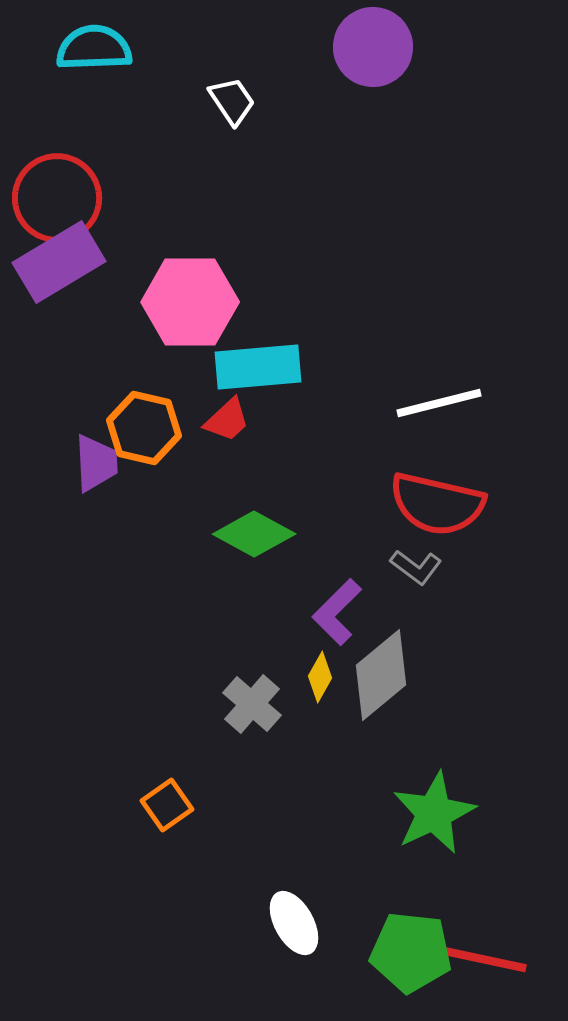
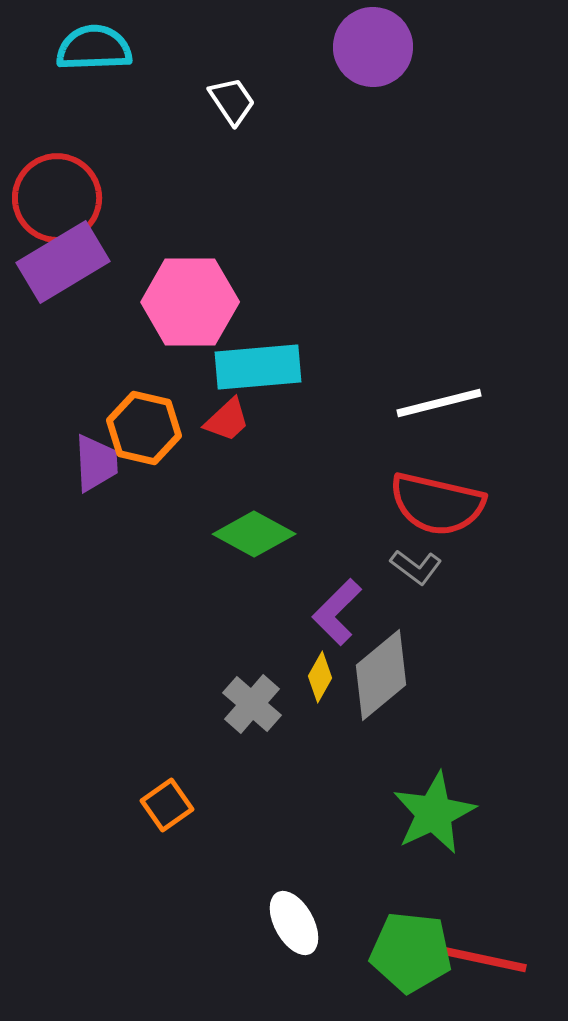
purple rectangle: moved 4 px right
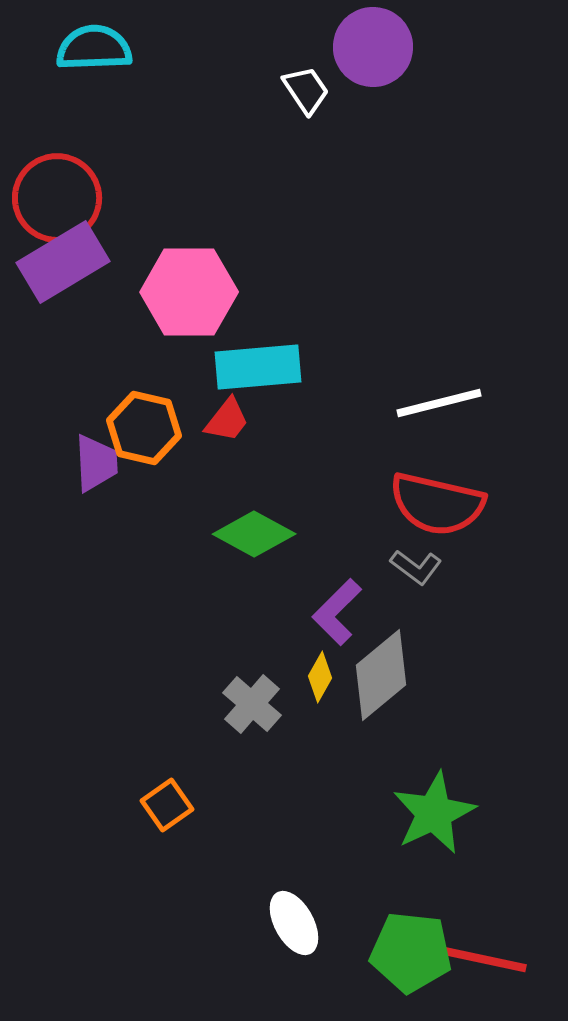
white trapezoid: moved 74 px right, 11 px up
pink hexagon: moved 1 px left, 10 px up
red trapezoid: rotated 9 degrees counterclockwise
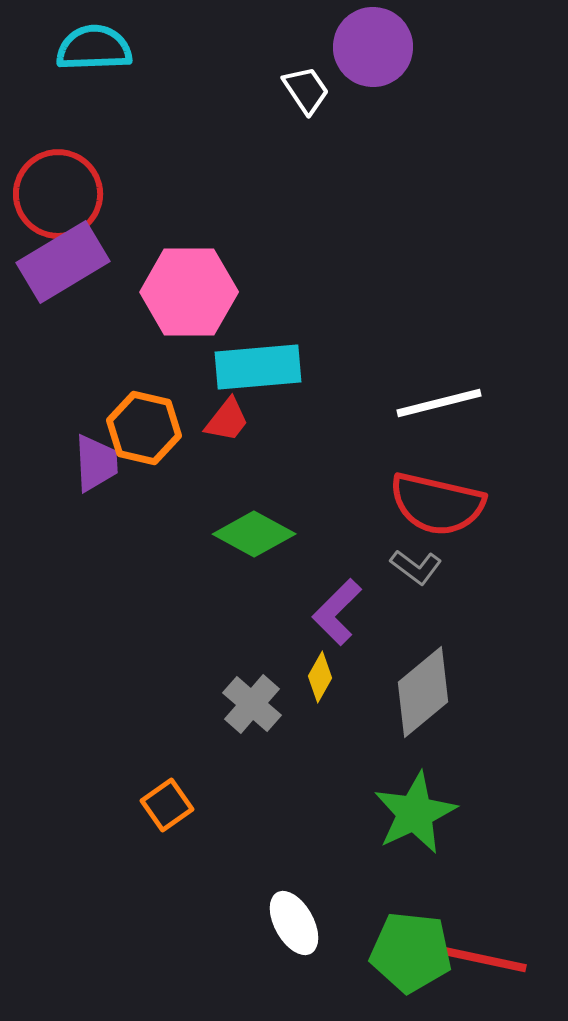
red circle: moved 1 px right, 4 px up
gray diamond: moved 42 px right, 17 px down
green star: moved 19 px left
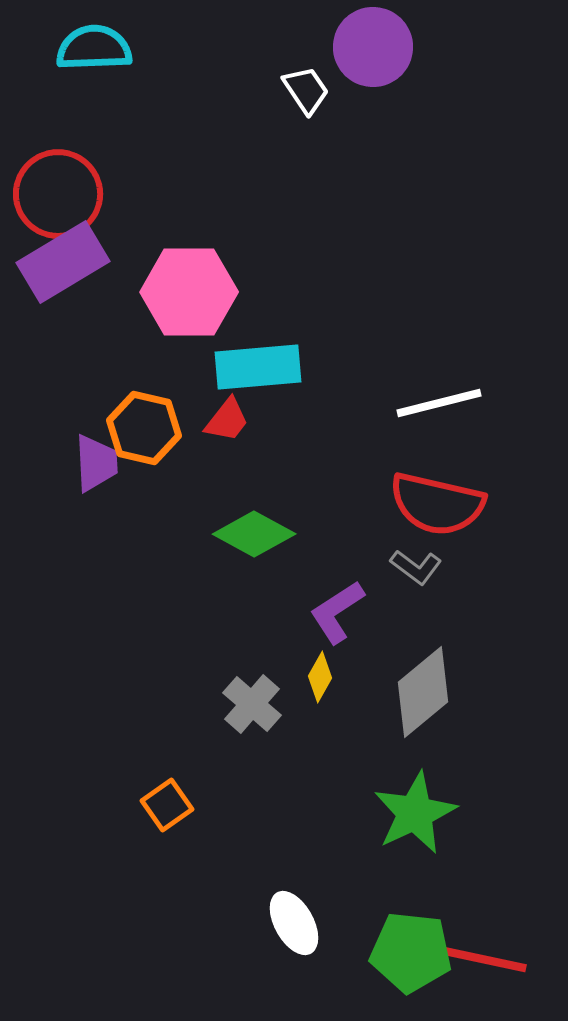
purple L-shape: rotated 12 degrees clockwise
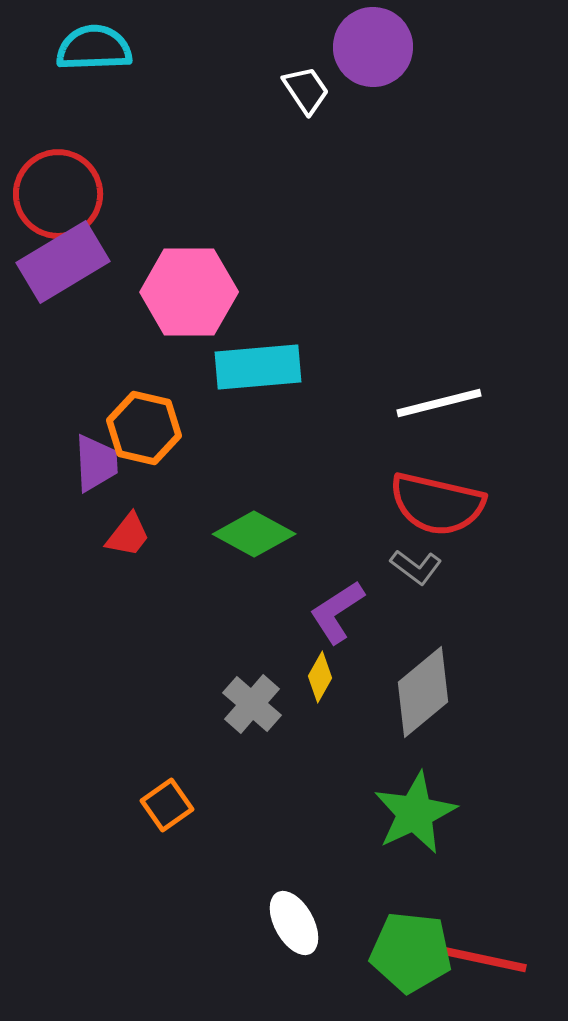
red trapezoid: moved 99 px left, 115 px down
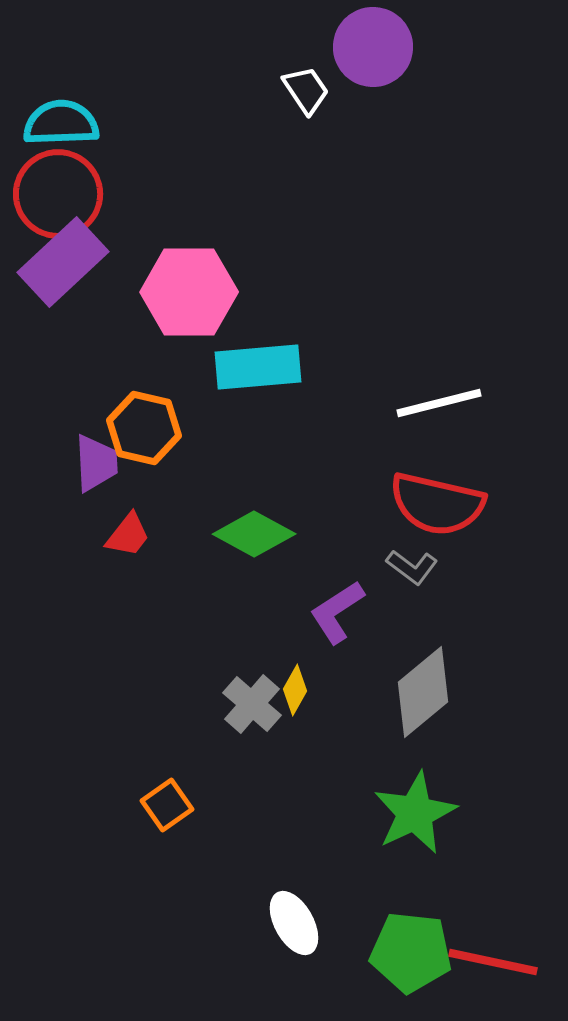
cyan semicircle: moved 33 px left, 75 px down
purple rectangle: rotated 12 degrees counterclockwise
gray L-shape: moved 4 px left
yellow diamond: moved 25 px left, 13 px down
red line: moved 11 px right, 3 px down
